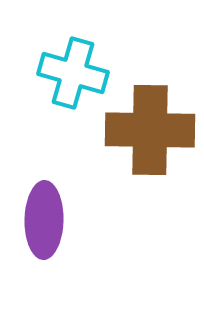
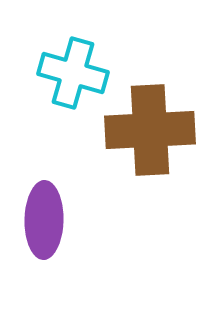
brown cross: rotated 4 degrees counterclockwise
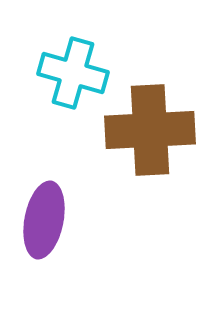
purple ellipse: rotated 10 degrees clockwise
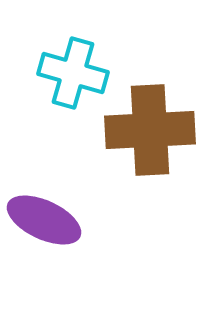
purple ellipse: rotated 76 degrees counterclockwise
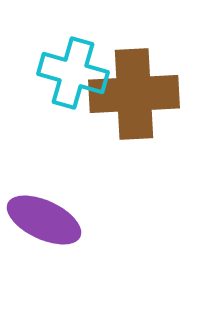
brown cross: moved 16 px left, 36 px up
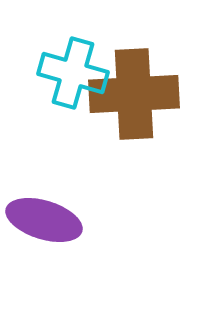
purple ellipse: rotated 8 degrees counterclockwise
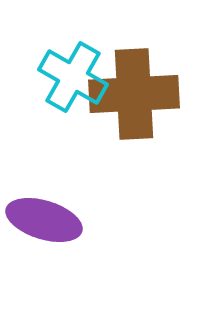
cyan cross: moved 4 px down; rotated 14 degrees clockwise
